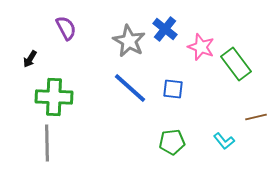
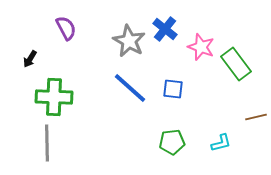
cyan L-shape: moved 3 px left, 2 px down; rotated 65 degrees counterclockwise
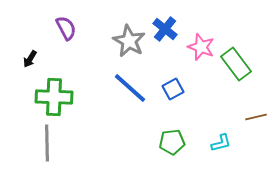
blue square: rotated 35 degrees counterclockwise
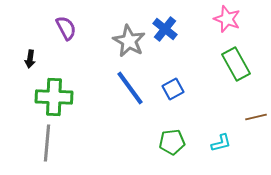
pink star: moved 26 px right, 28 px up
black arrow: rotated 24 degrees counterclockwise
green rectangle: rotated 8 degrees clockwise
blue line: rotated 12 degrees clockwise
gray line: rotated 6 degrees clockwise
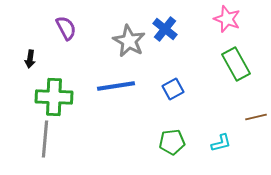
blue line: moved 14 px left, 2 px up; rotated 63 degrees counterclockwise
gray line: moved 2 px left, 4 px up
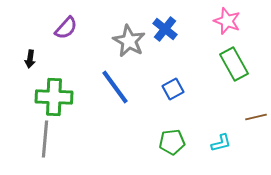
pink star: moved 2 px down
purple semicircle: rotated 70 degrees clockwise
green rectangle: moved 2 px left
blue line: moved 1 px left, 1 px down; rotated 63 degrees clockwise
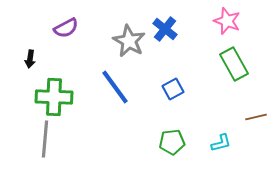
purple semicircle: rotated 20 degrees clockwise
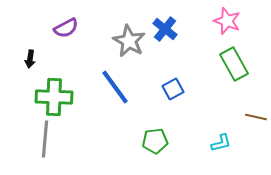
brown line: rotated 25 degrees clockwise
green pentagon: moved 17 px left, 1 px up
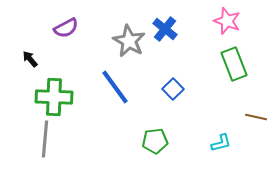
black arrow: rotated 132 degrees clockwise
green rectangle: rotated 8 degrees clockwise
blue square: rotated 15 degrees counterclockwise
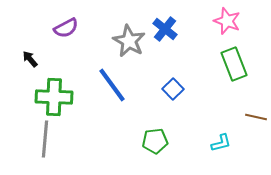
blue line: moved 3 px left, 2 px up
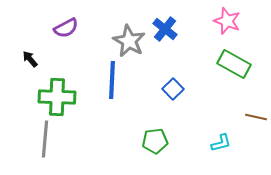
green rectangle: rotated 40 degrees counterclockwise
blue line: moved 5 px up; rotated 39 degrees clockwise
green cross: moved 3 px right
